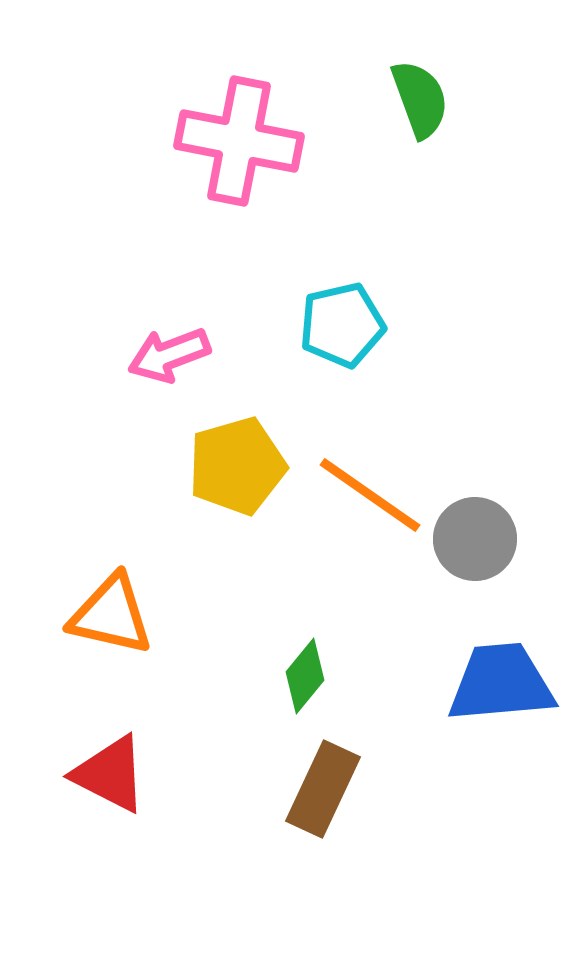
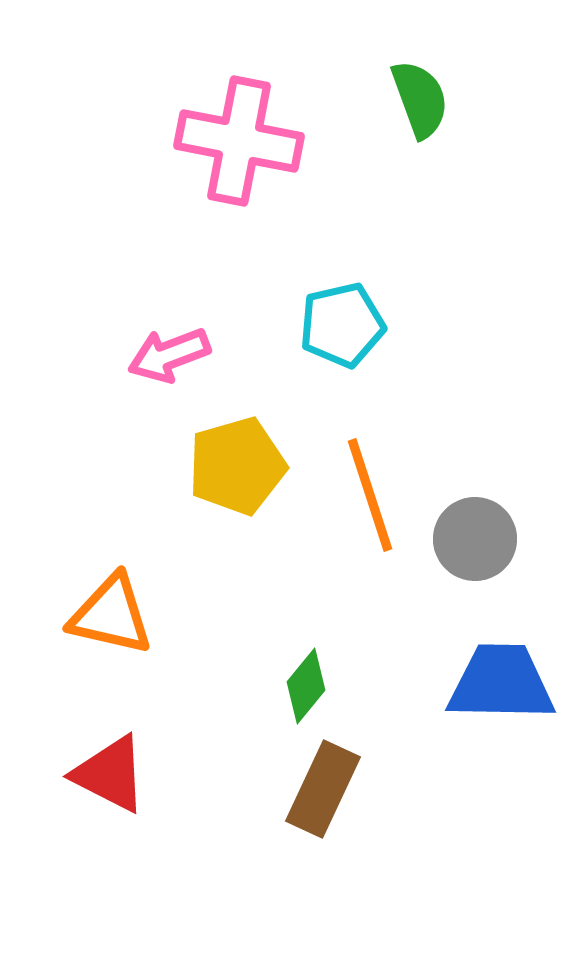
orange line: rotated 37 degrees clockwise
green diamond: moved 1 px right, 10 px down
blue trapezoid: rotated 6 degrees clockwise
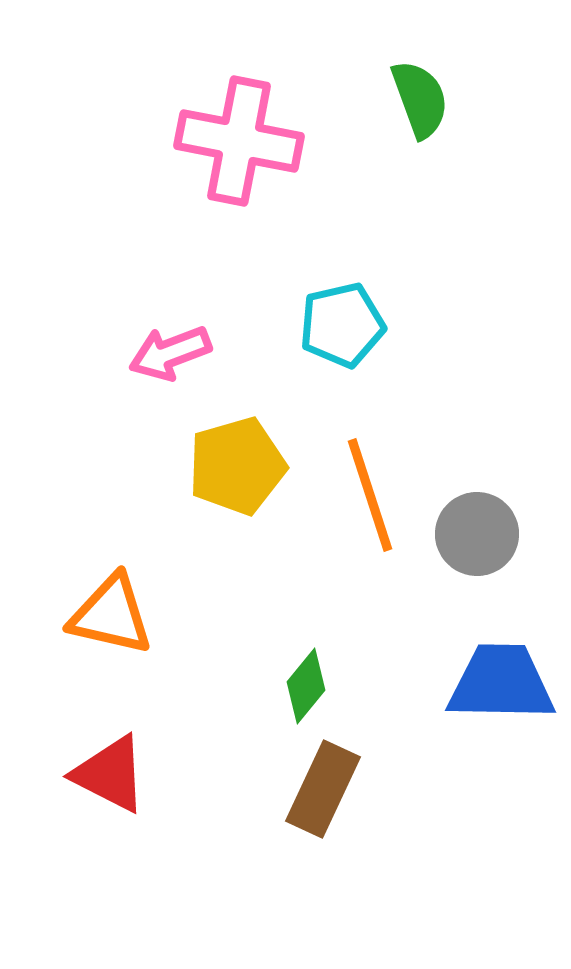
pink arrow: moved 1 px right, 2 px up
gray circle: moved 2 px right, 5 px up
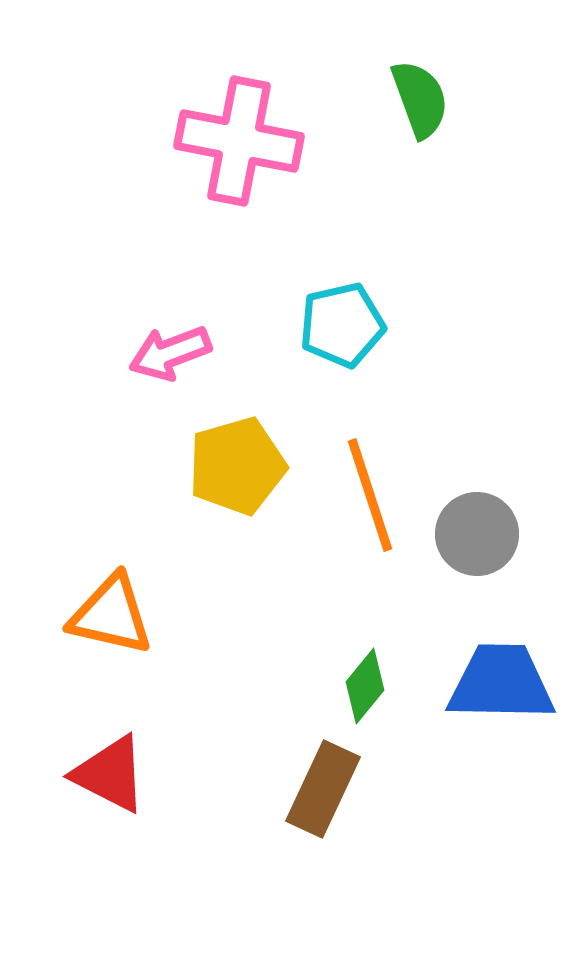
green diamond: moved 59 px right
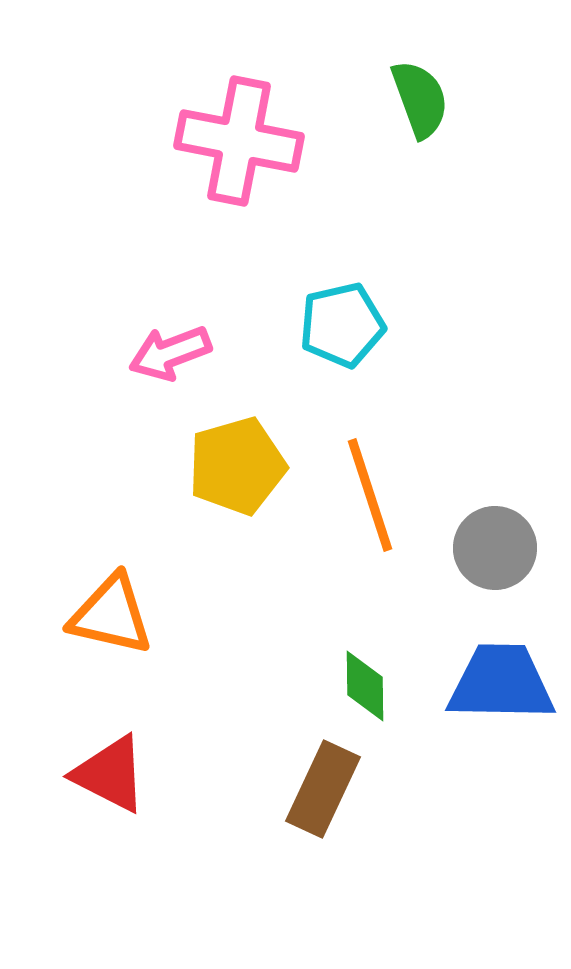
gray circle: moved 18 px right, 14 px down
green diamond: rotated 40 degrees counterclockwise
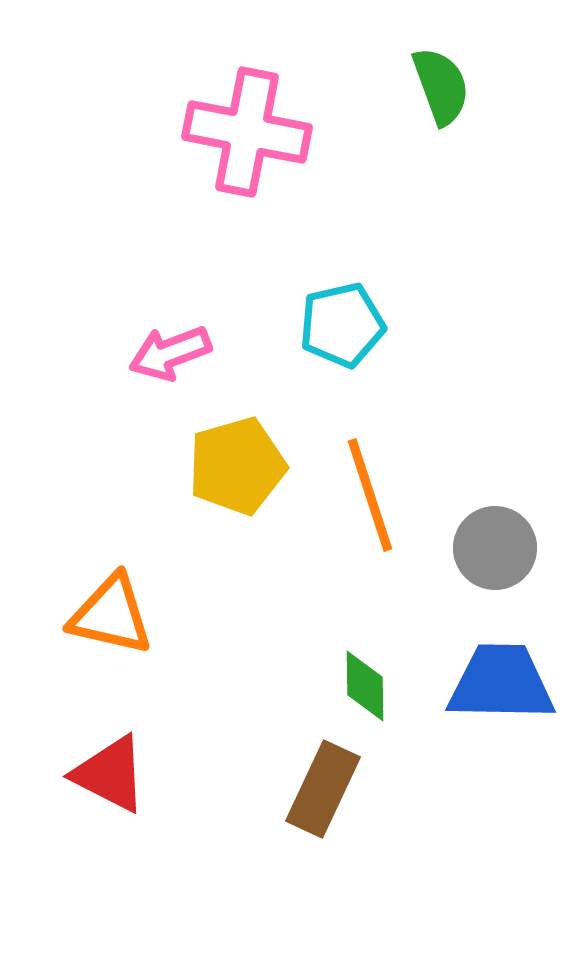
green semicircle: moved 21 px right, 13 px up
pink cross: moved 8 px right, 9 px up
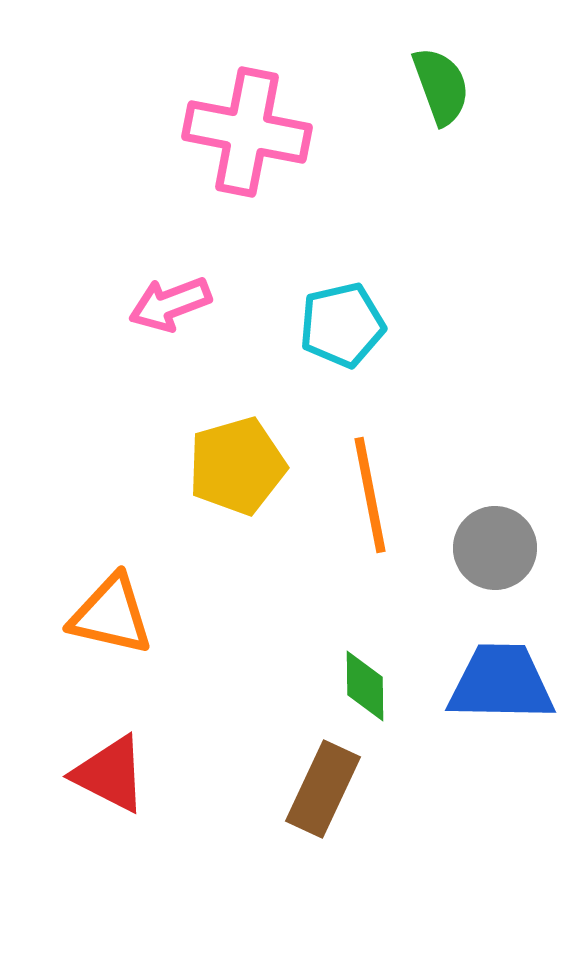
pink arrow: moved 49 px up
orange line: rotated 7 degrees clockwise
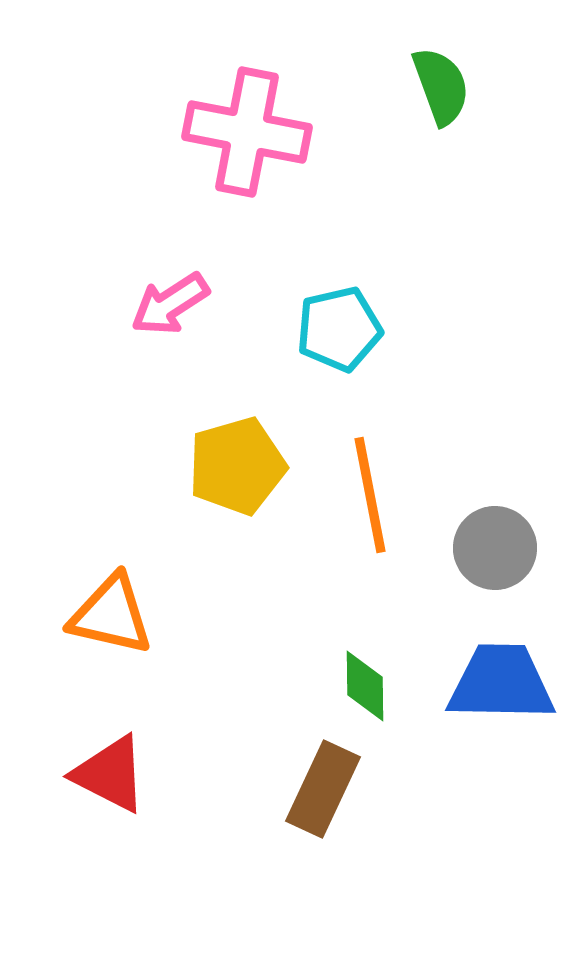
pink arrow: rotated 12 degrees counterclockwise
cyan pentagon: moved 3 px left, 4 px down
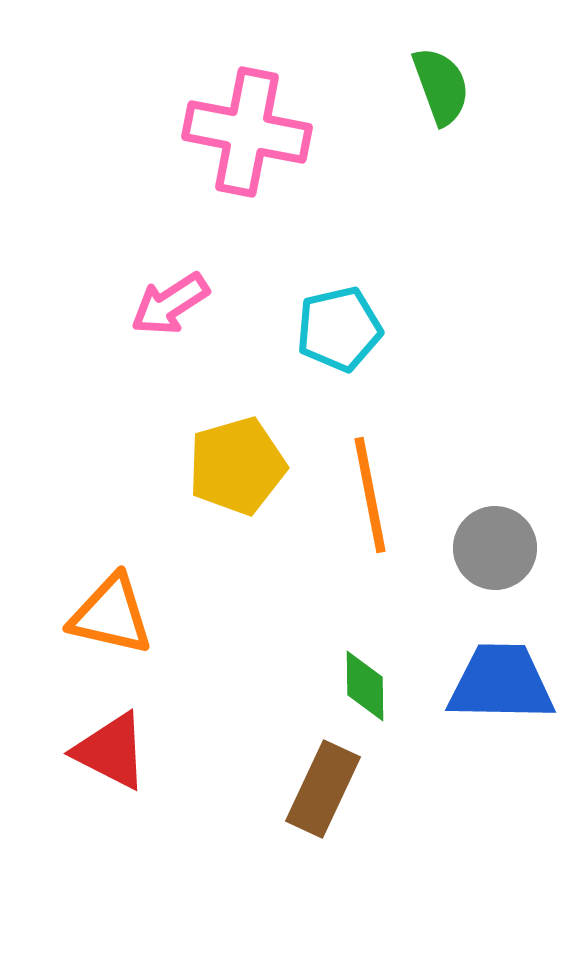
red triangle: moved 1 px right, 23 px up
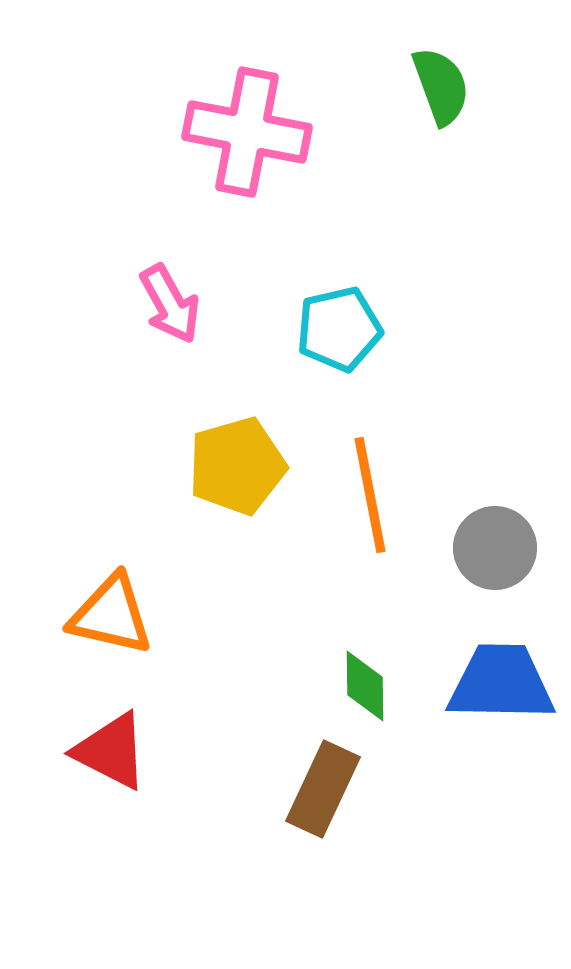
pink arrow: rotated 86 degrees counterclockwise
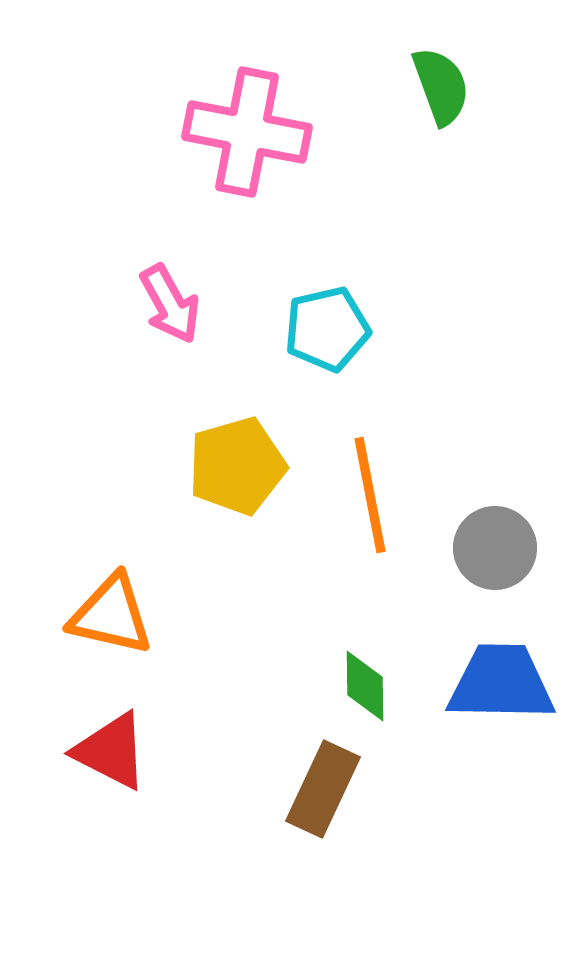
cyan pentagon: moved 12 px left
